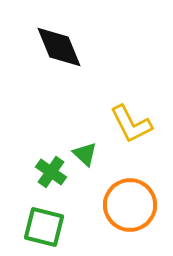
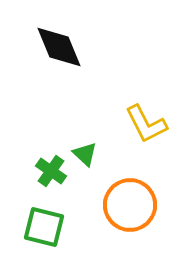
yellow L-shape: moved 15 px right
green cross: moved 1 px up
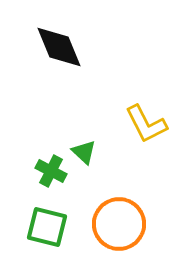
green triangle: moved 1 px left, 2 px up
green cross: rotated 8 degrees counterclockwise
orange circle: moved 11 px left, 19 px down
green square: moved 3 px right
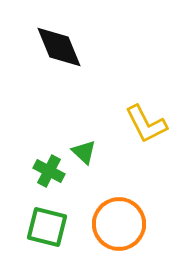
green cross: moved 2 px left
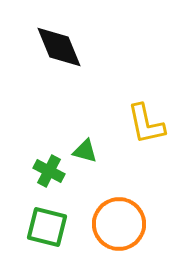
yellow L-shape: rotated 15 degrees clockwise
green triangle: moved 1 px right, 1 px up; rotated 28 degrees counterclockwise
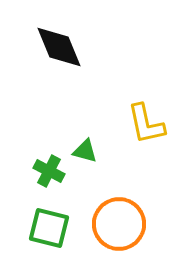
green square: moved 2 px right, 1 px down
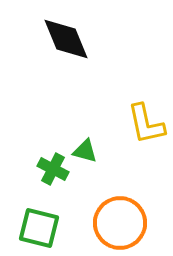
black diamond: moved 7 px right, 8 px up
green cross: moved 4 px right, 2 px up
orange circle: moved 1 px right, 1 px up
green square: moved 10 px left
